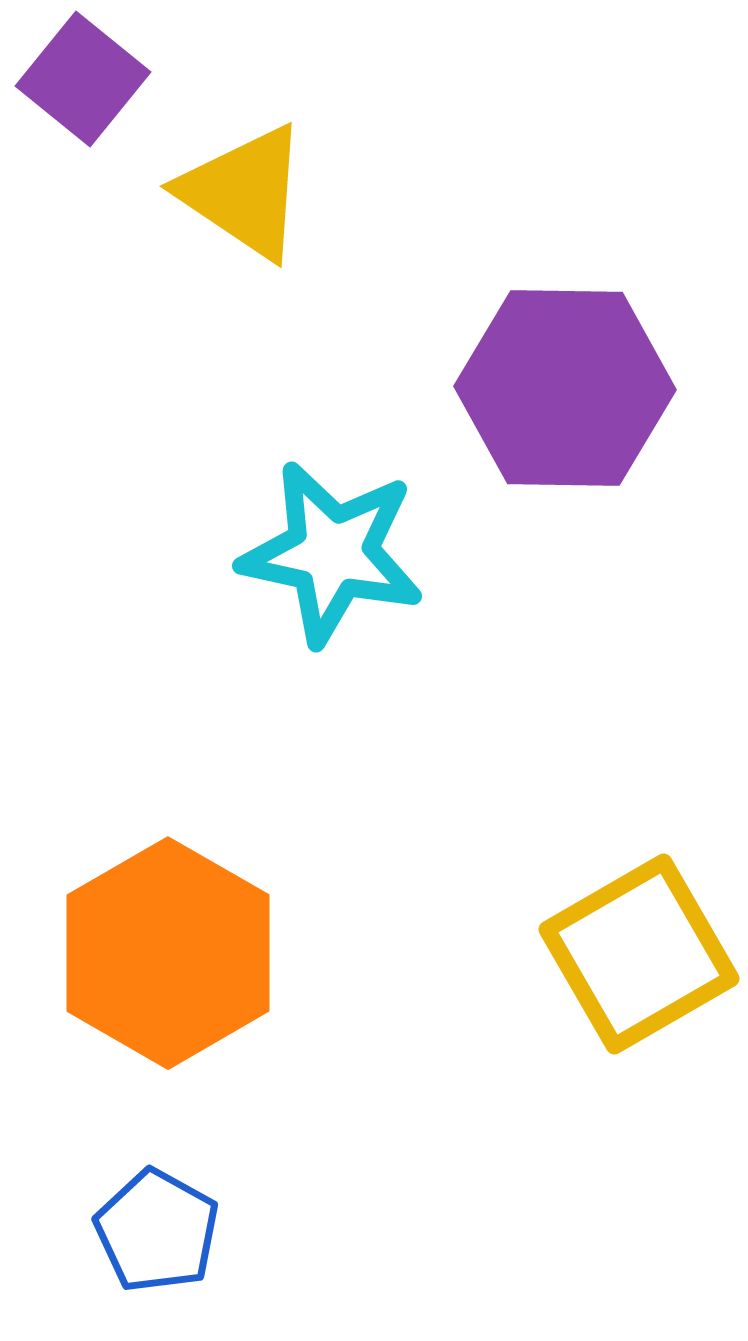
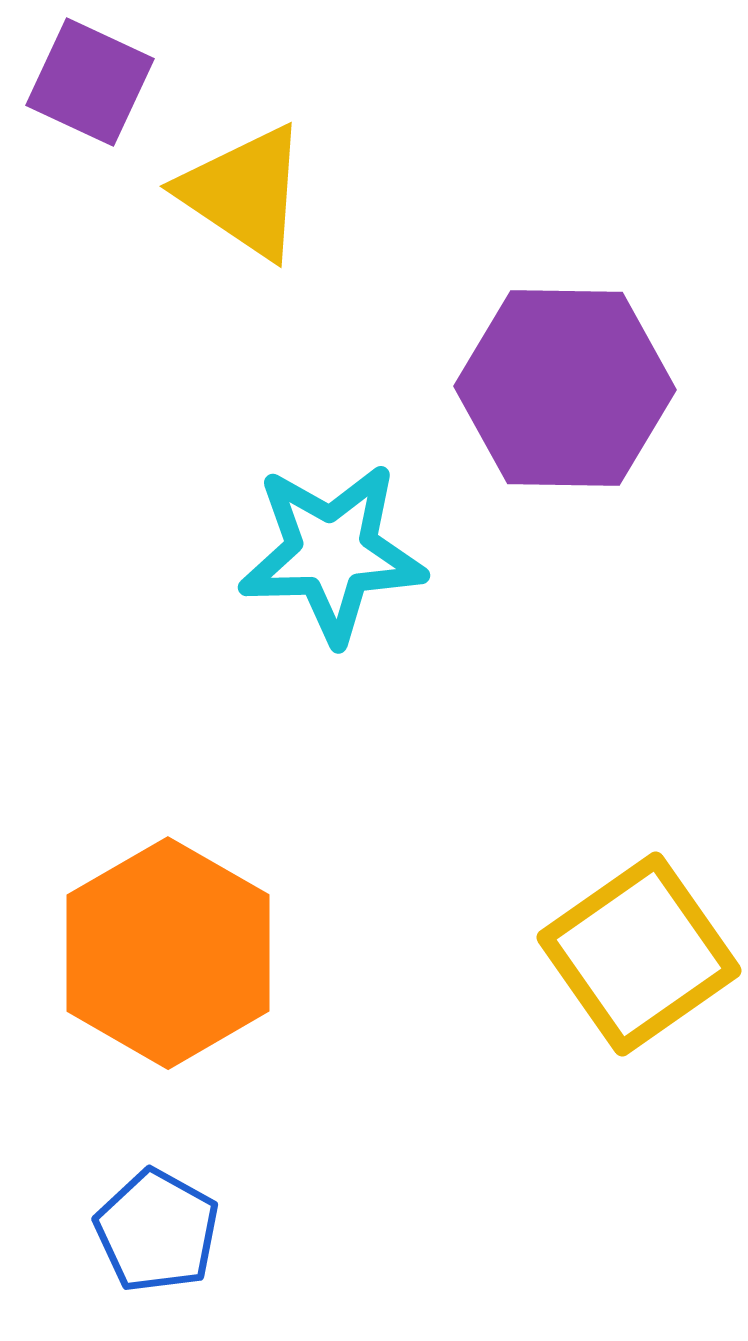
purple square: moved 7 px right, 3 px down; rotated 14 degrees counterclockwise
cyan star: rotated 14 degrees counterclockwise
yellow square: rotated 5 degrees counterclockwise
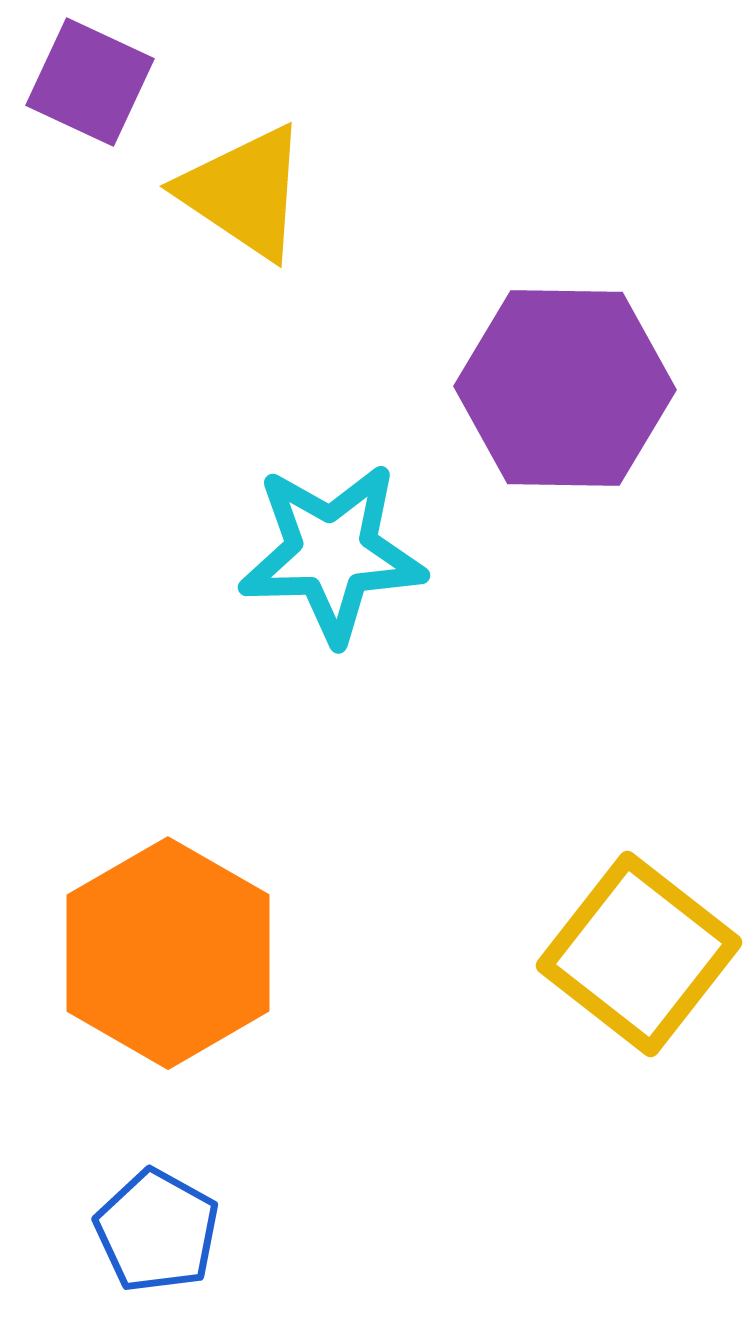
yellow square: rotated 17 degrees counterclockwise
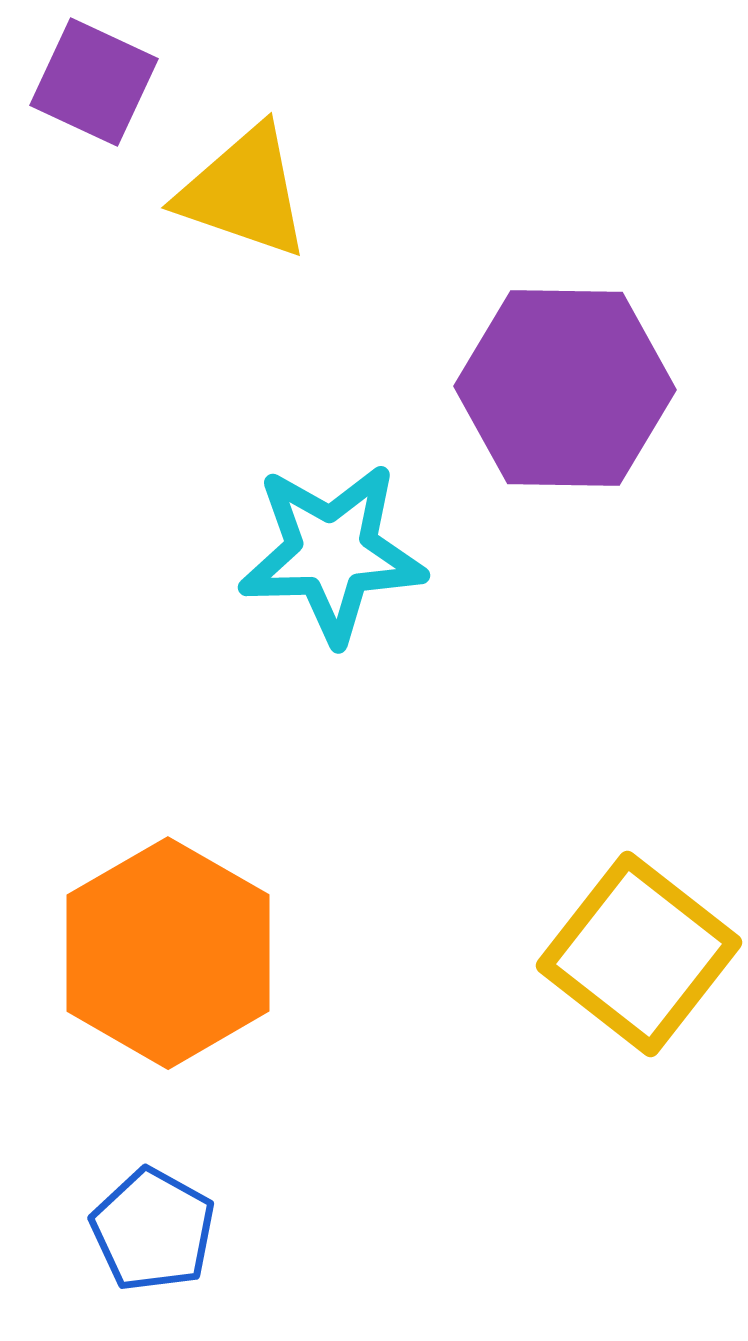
purple square: moved 4 px right
yellow triangle: rotated 15 degrees counterclockwise
blue pentagon: moved 4 px left, 1 px up
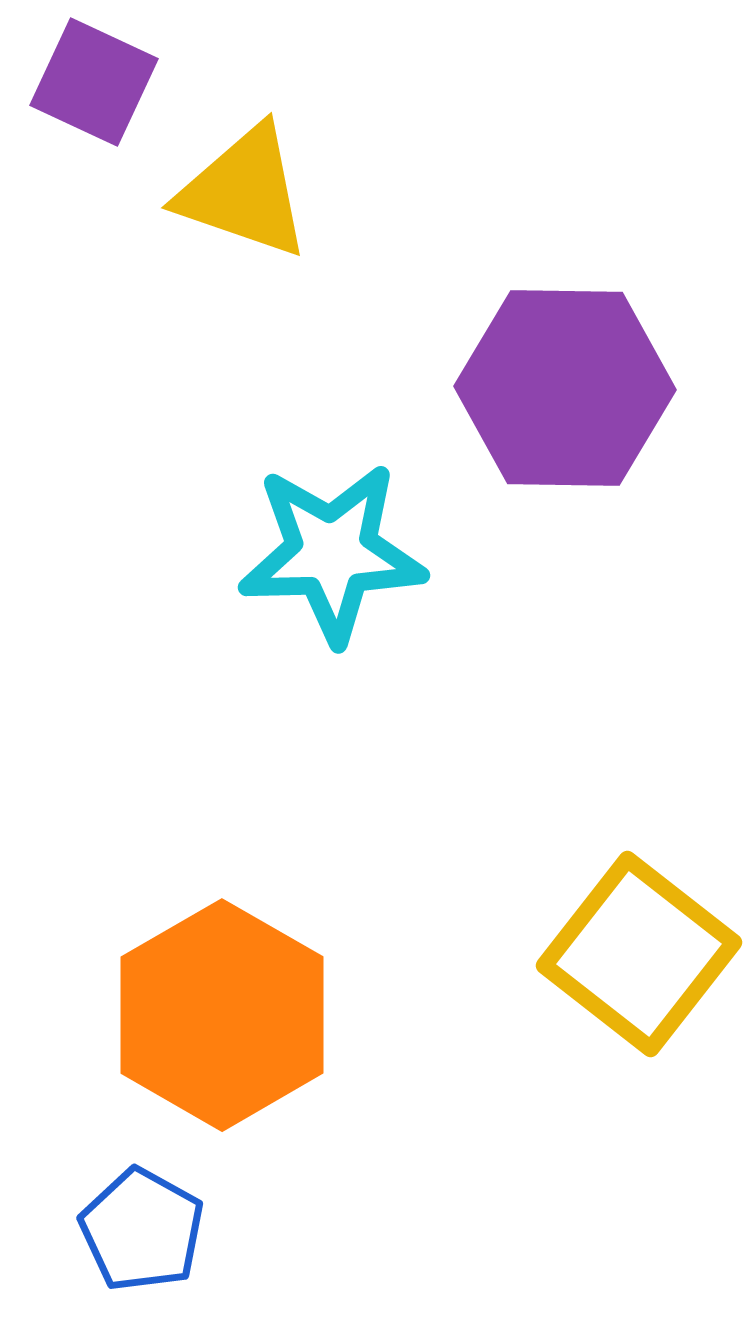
orange hexagon: moved 54 px right, 62 px down
blue pentagon: moved 11 px left
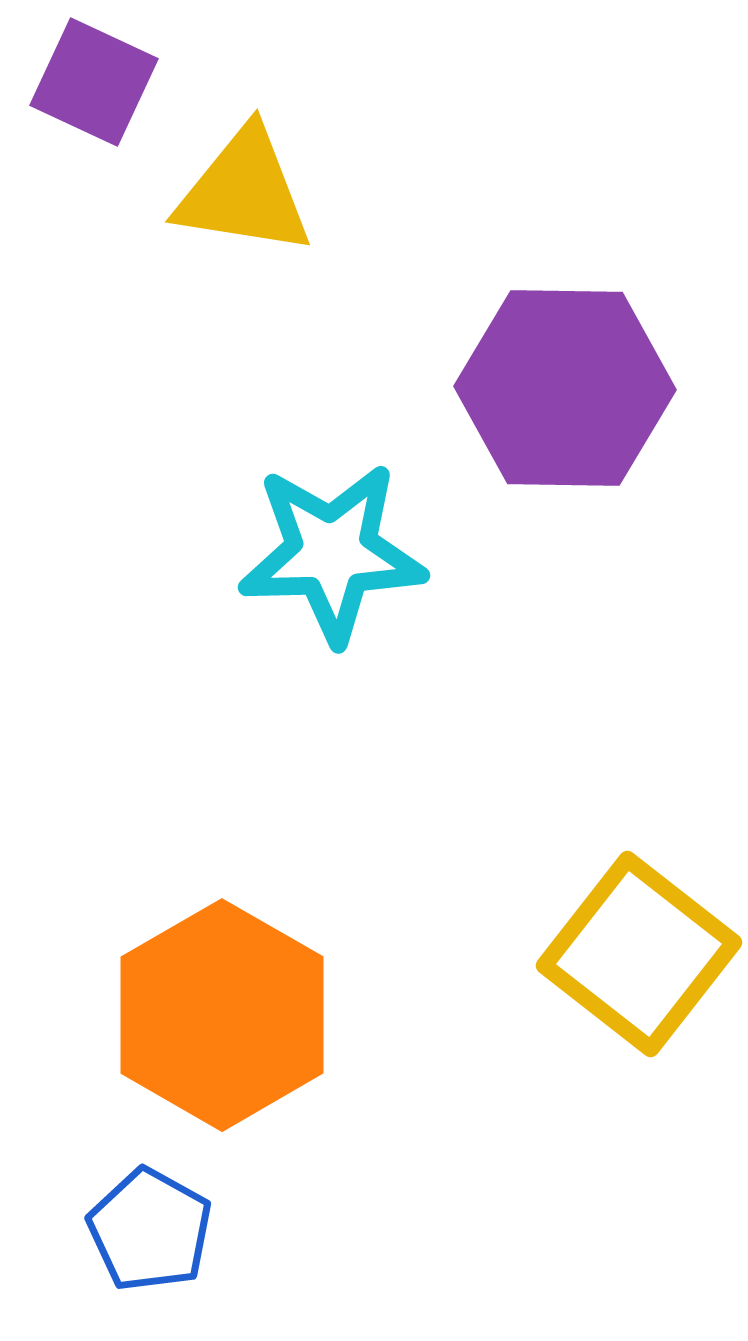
yellow triangle: rotated 10 degrees counterclockwise
blue pentagon: moved 8 px right
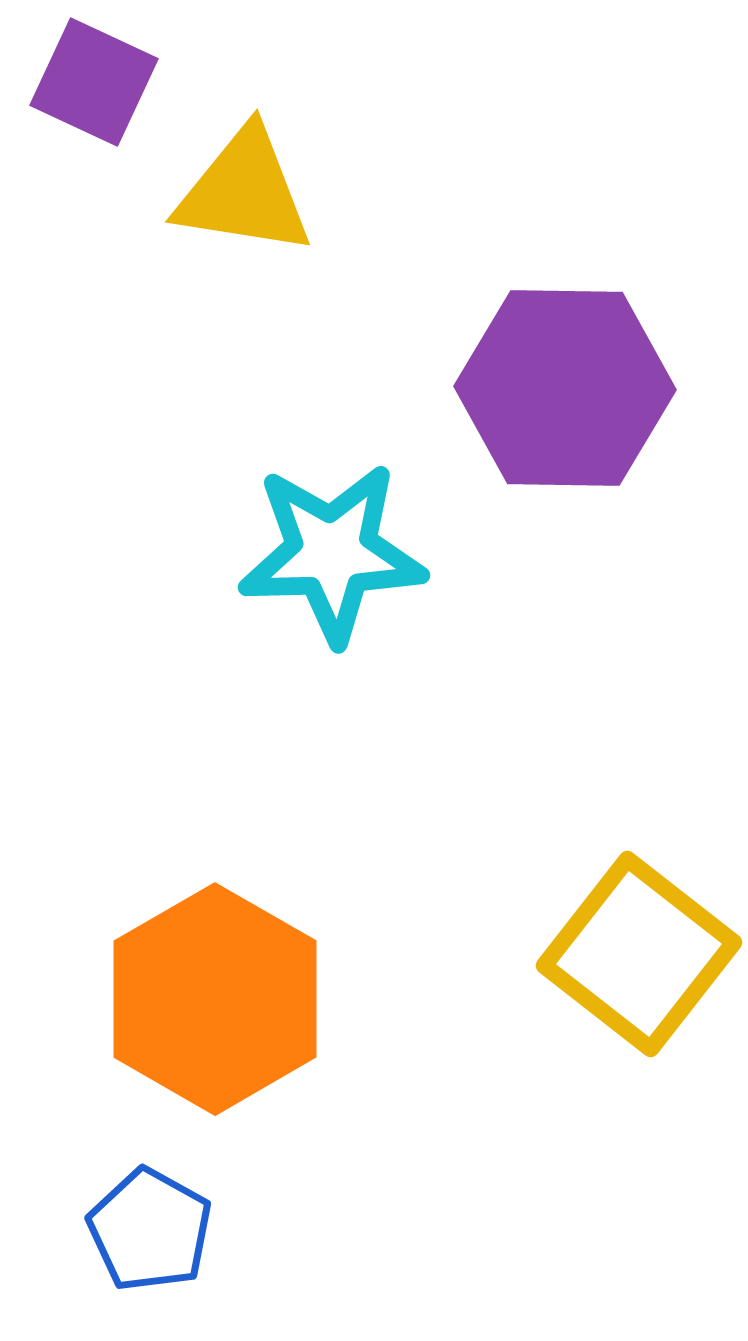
orange hexagon: moved 7 px left, 16 px up
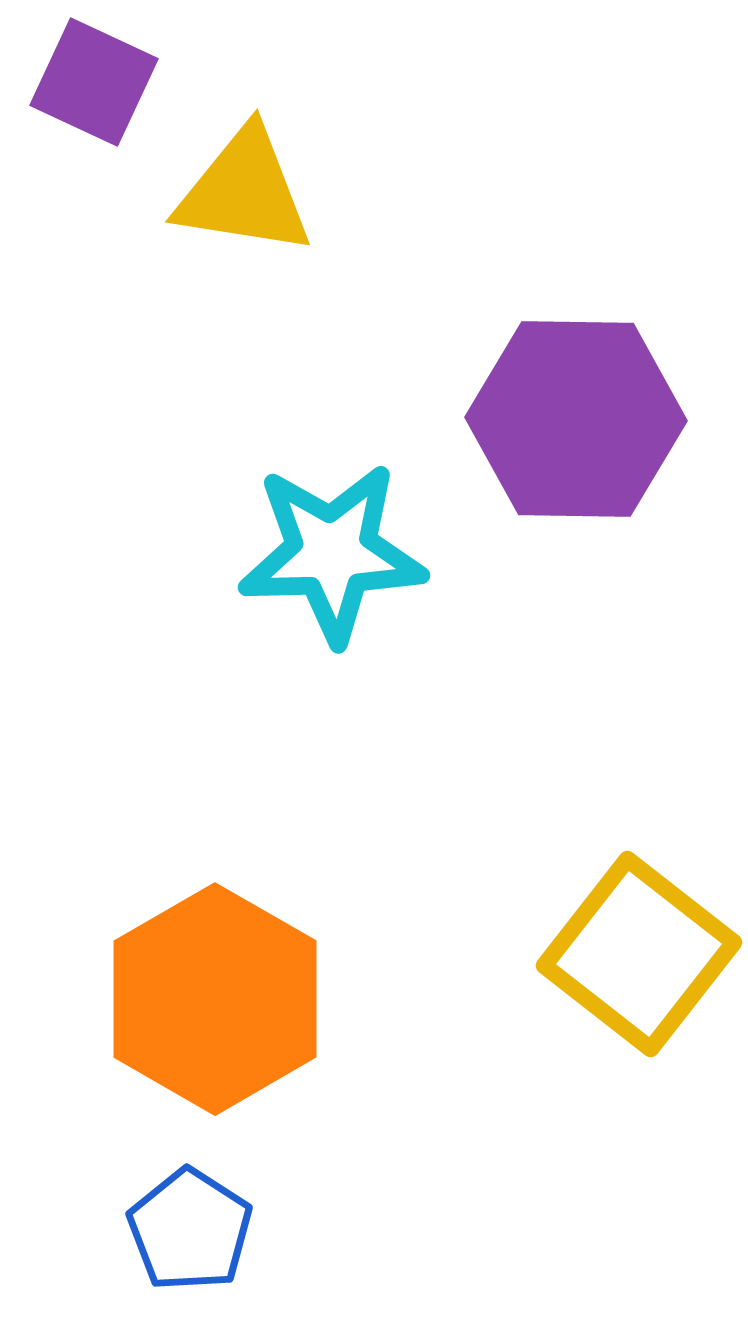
purple hexagon: moved 11 px right, 31 px down
blue pentagon: moved 40 px right; rotated 4 degrees clockwise
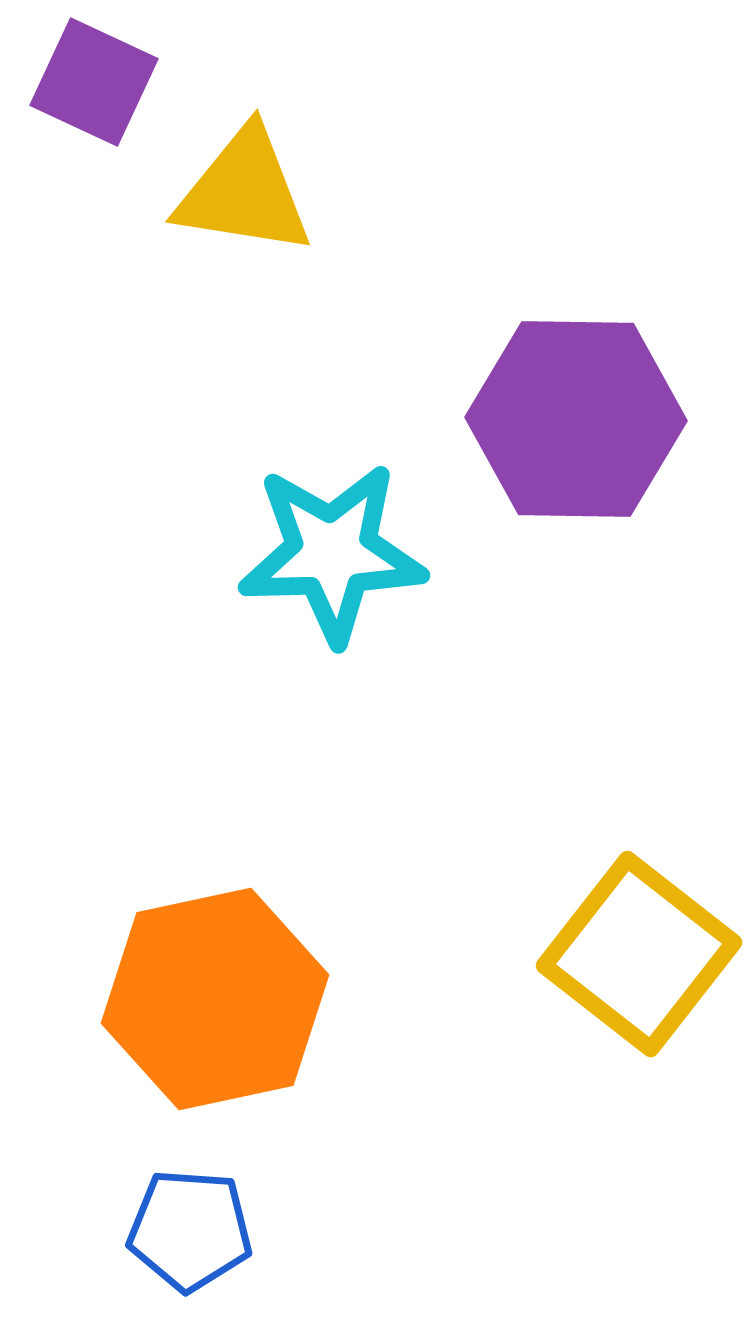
orange hexagon: rotated 18 degrees clockwise
blue pentagon: rotated 29 degrees counterclockwise
